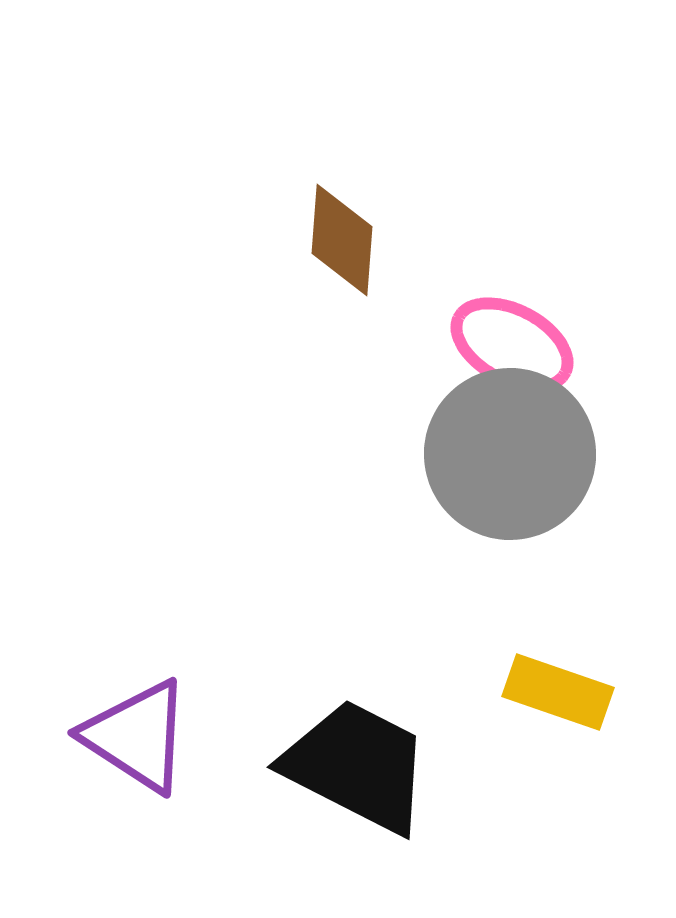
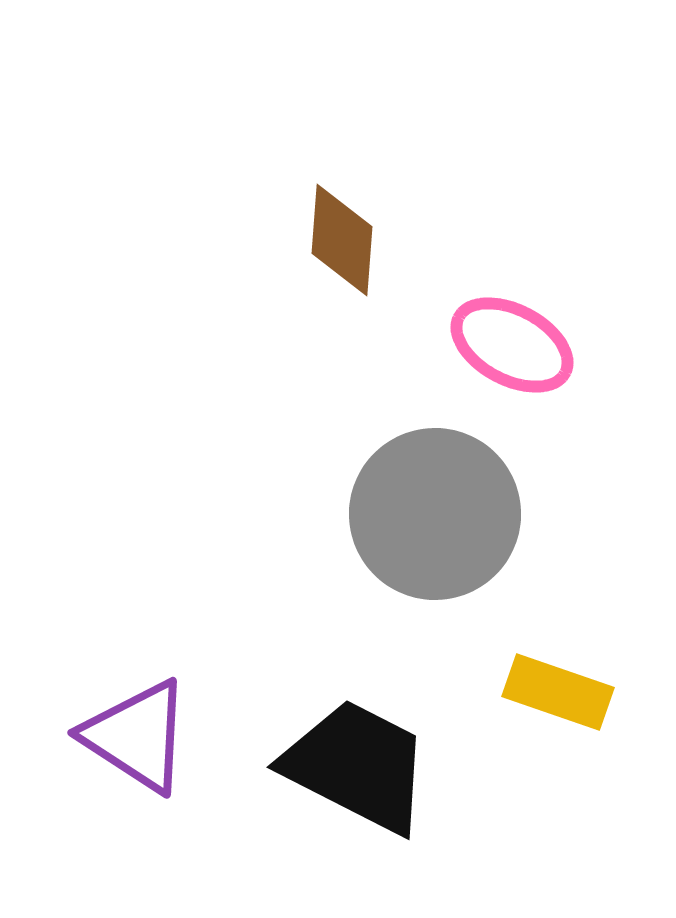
gray circle: moved 75 px left, 60 px down
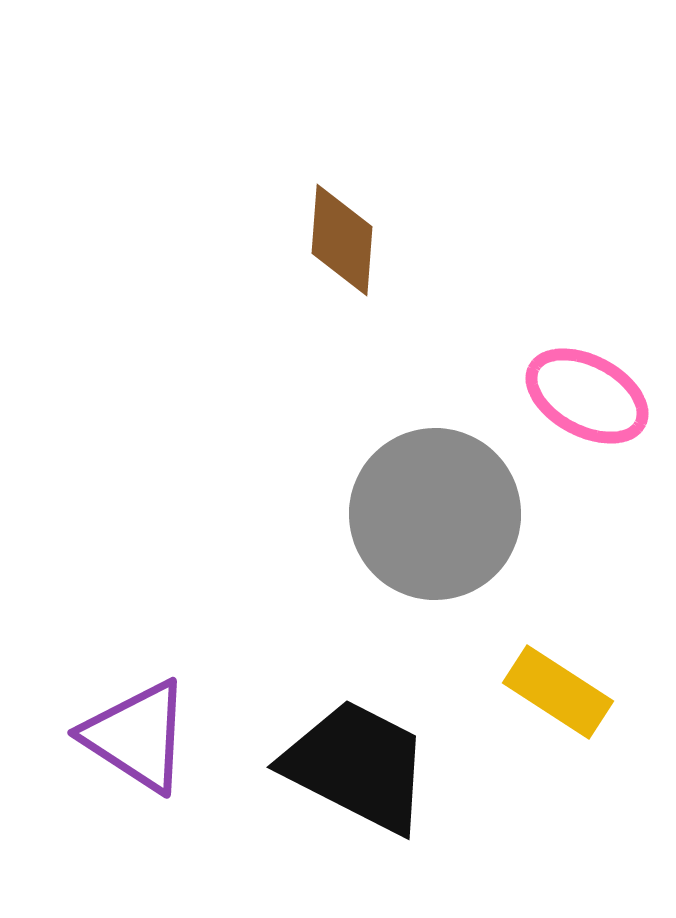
pink ellipse: moved 75 px right, 51 px down
yellow rectangle: rotated 14 degrees clockwise
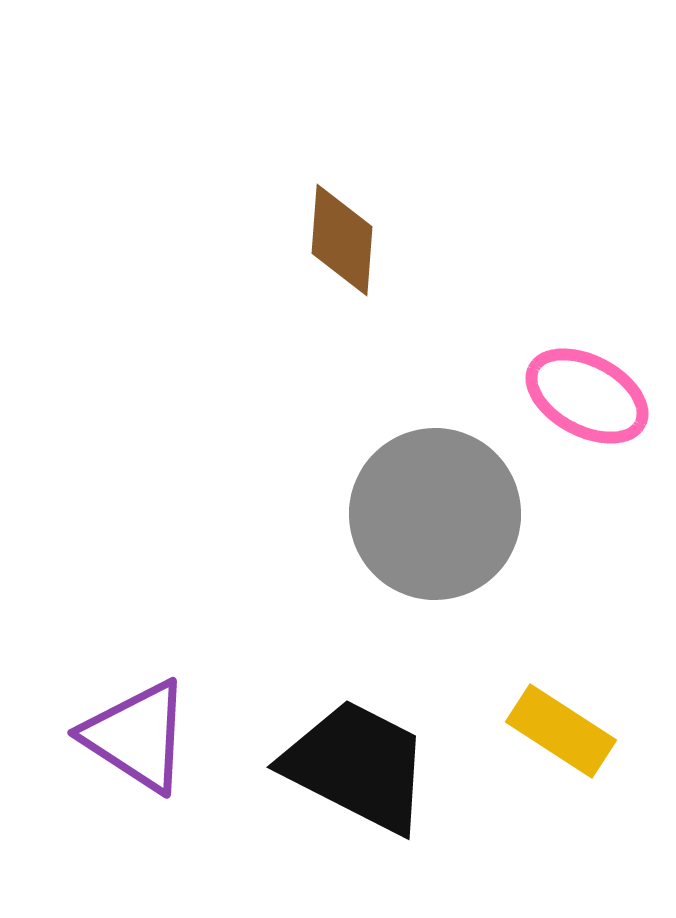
yellow rectangle: moved 3 px right, 39 px down
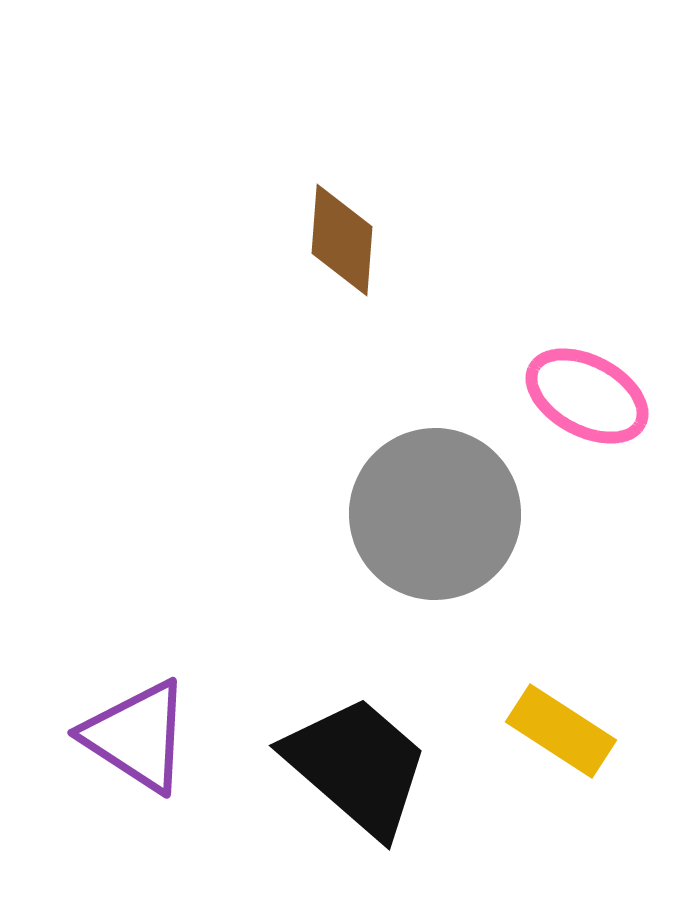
black trapezoid: rotated 14 degrees clockwise
